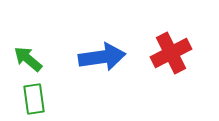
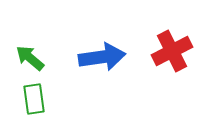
red cross: moved 1 px right, 2 px up
green arrow: moved 2 px right, 1 px up
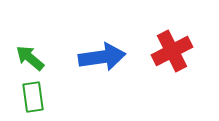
green rectangle: moved 1 px left, 2 px up
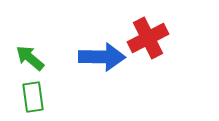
red cross: moved 24 px left, 13 px up
blue arrow: rotated 9 degrees clockwise
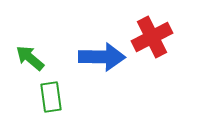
red cross: moved 4 px right, 1 px up
green rectangle: moved 18 px right
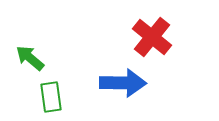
red cross: rotated 24 degrees counterclockwise
blue arrow: moved 21 px right, 26 px down
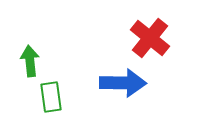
red cross: moved 2 px left, 1 px down
green arrow: moved 3 px down; rotated 44 degrees clockwise
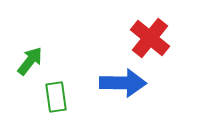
green arrow: rotated 44 degrees clockwise
green rectangle: moved 5 px right
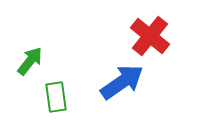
red cross: moved 2 px up
blue arrow: moved 1 px left, 1 px up; rotated 36 degrees counterclockwise
